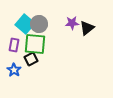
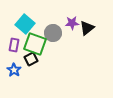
gray circle: moved 14 px right, 9 px down
green square: rotated 15 degrees clockwise
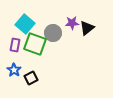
purple rectangle: moved 1 px right
black square: moved 19 px down
